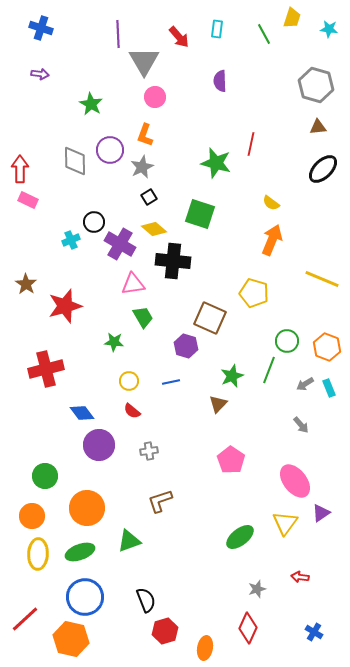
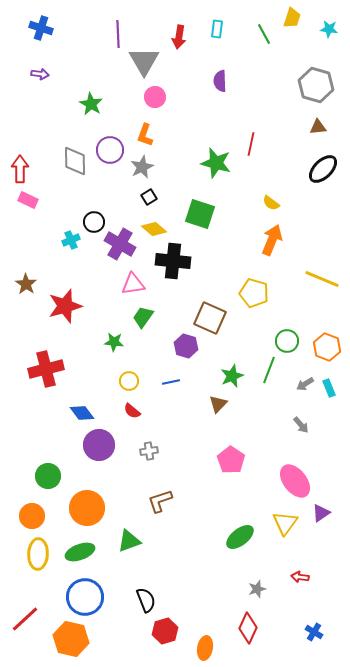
red arrow at (179, 37): rotated 50 degrees clockwise
green trapezoid at (143, 317): rotated 115 degrees counterclockwise
green circle at (45, 476): moved 3 px right
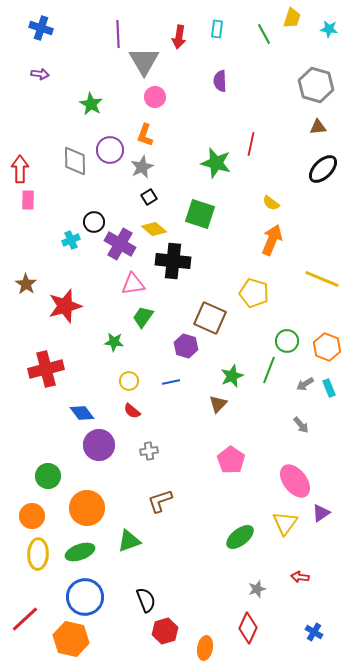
pink rectangle at (28, 200): rotated 66 degrees clockwise
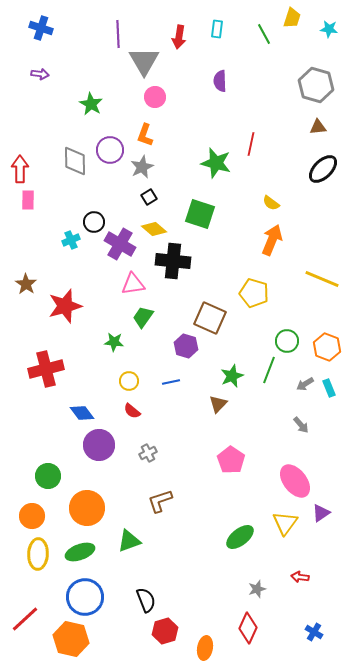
gray cross at (149, 451): moved 1 px left, 2 px down; rotated 18 degrees counterclockwise
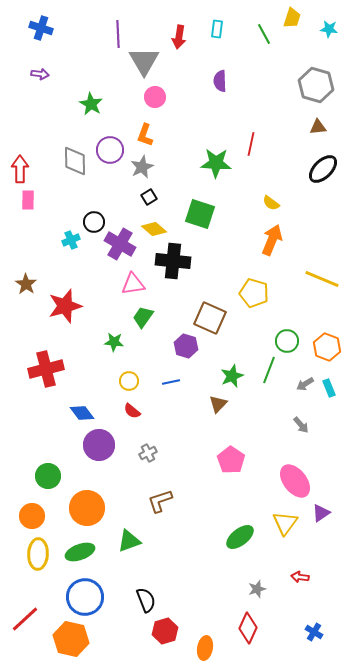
green star at (216, 163): rotated 12 degrees counterclockwise
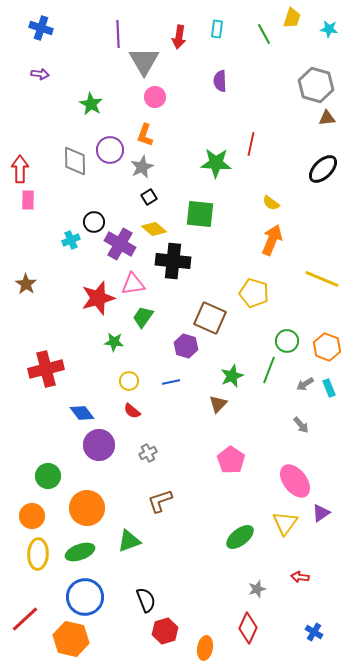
brown triangle at (318, 127): moved 9 px right, 9 px up
green square at (200, 214): rotated 12 degrees counterclockwise
red star at (65, 306): moved 33 px right, 8 px up
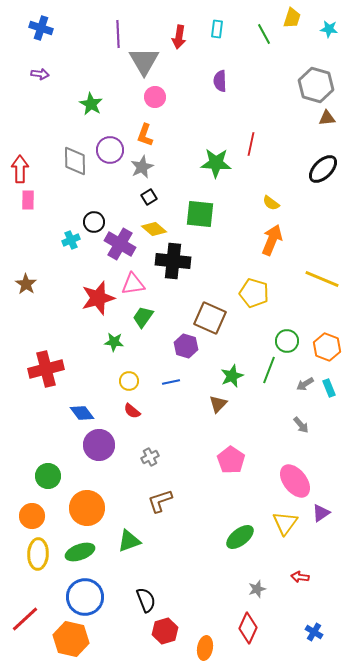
gray cross at (148, 453): moved 2 px right, 4 px down
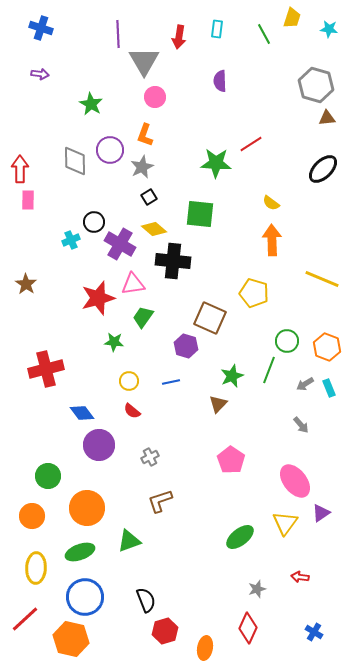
red line at (251, 144): rotated 45 degrees clockwise
orange arrow at (272, 240): rotated 24 degrees counterclockwise
yellow ellipse at (38, 554): moved 2 px left, 14 px down
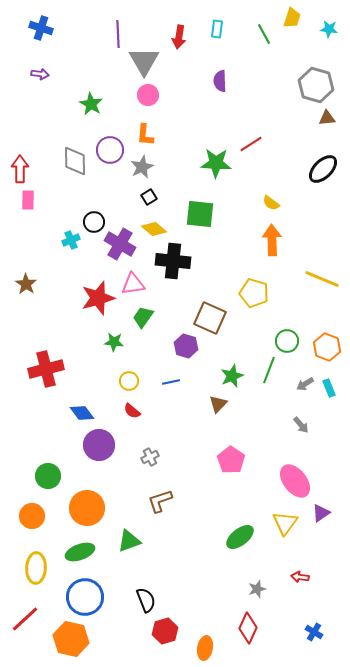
pink circle at (155, 97): moved 7 px left, 2 px up
orange L-shape at (145, 135): rotated 15 degrees counterclockwise
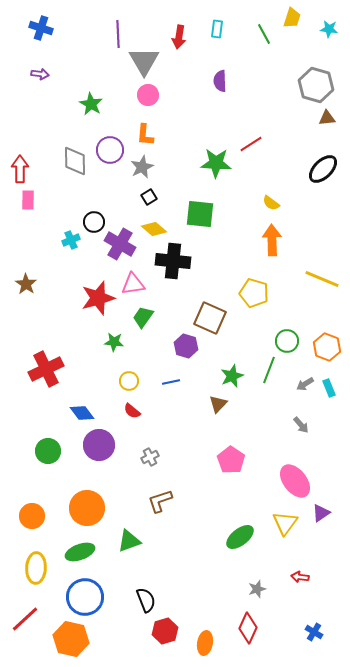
red cross at (46, 369): rotated 12 degrees counterclockwise
green circle at (48, 476): moved 25 px up
orange ellipse at (205, 648): moved 5 px up
